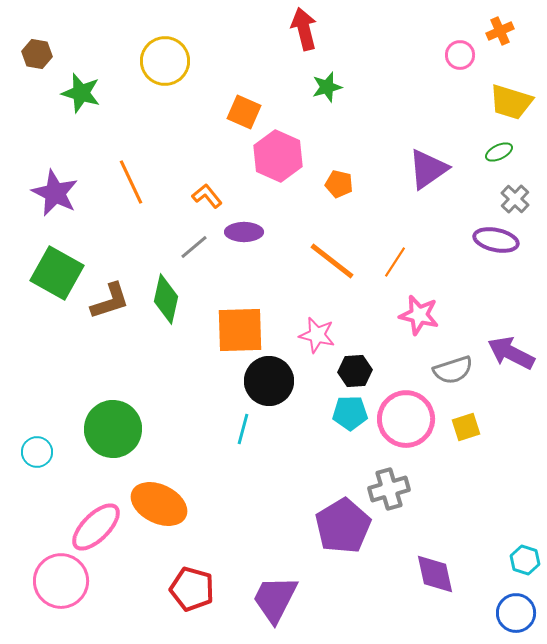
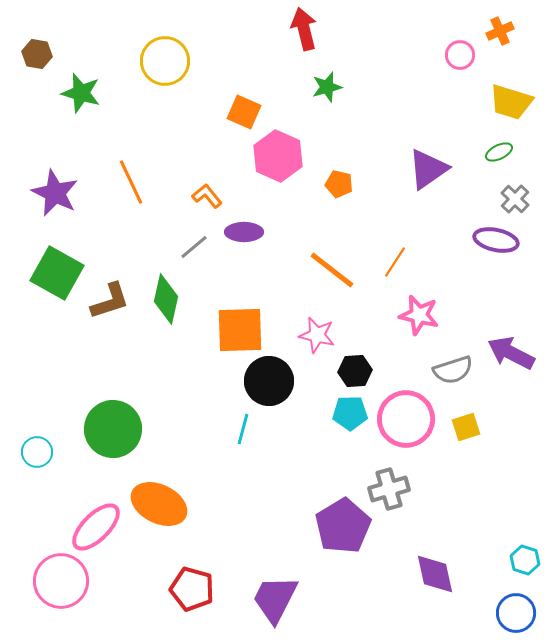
orange line at (332, 261): moved 9 px down
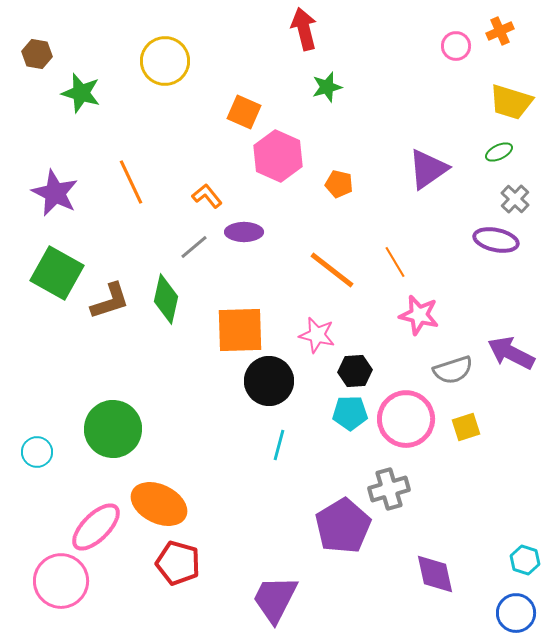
pink circle at (460, 55): moved 4 px left, 9 px up
orange line at (395, 262): rotated 64 degrees counterclockwise
cyan line at (243, 429): moved 36 px right, 16 px down
red pentagon at (192, 589): moved 14 px left, 26 px up
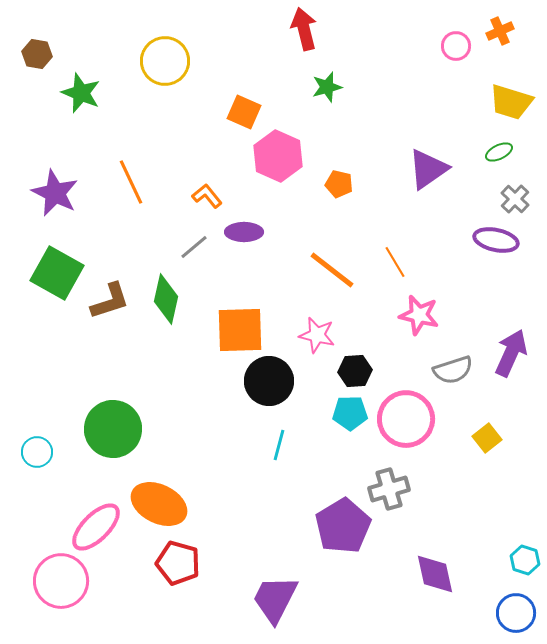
green star at (81, 93): rotated 6 degrees clockwise
purple arrow at (511, 353): rotated 87 degrees clockwise
yellow square at (466, 427): moved 21 px right, 11 px down; rotated 20 degrees counterclockwise
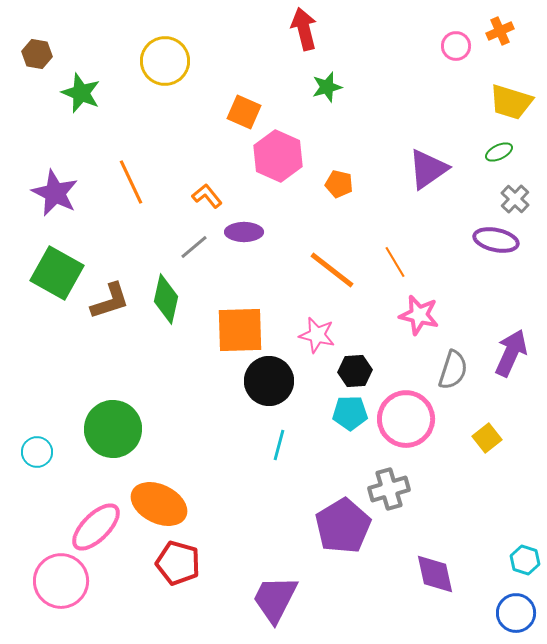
gray semicircle at (453, 370): rotated 54 degrees counterclockwise
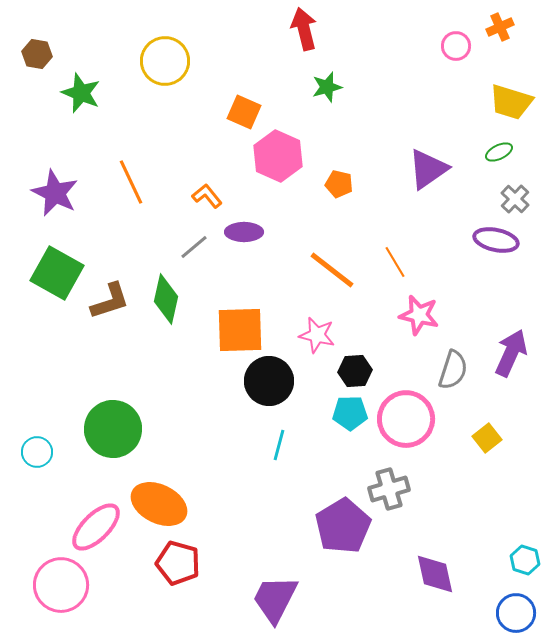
orange cross at (500, 31): moved 4 px up
pink circle at (61, 581): moved 4 px down
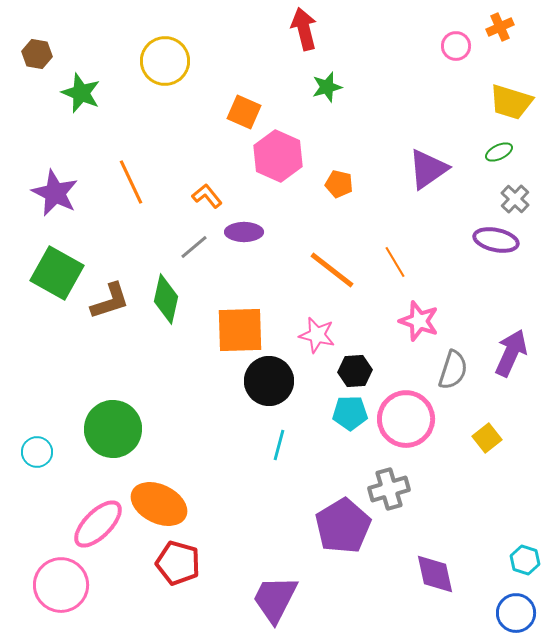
pink star at (419, 315): moved 6 px down; rotated 6 degrees clockwise
pink ellipse at (96, 527): moved 2 px right, 3 px up
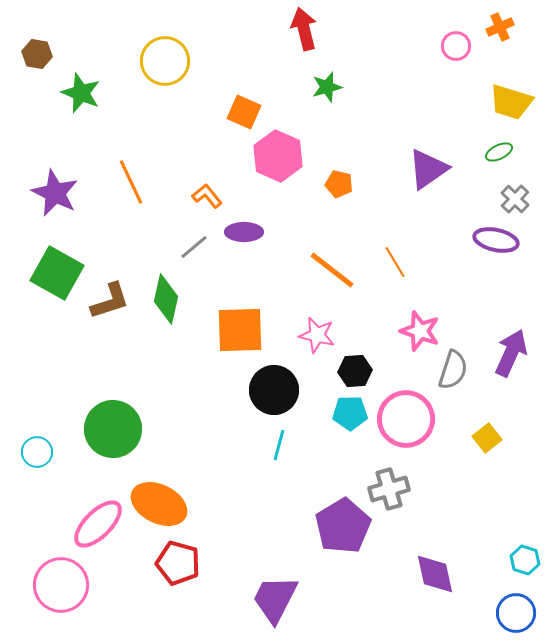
pink star at (419, 321): moved 1 px right, 10 px down
black circle at (269, 381): moved 5 px right, 9 px down
